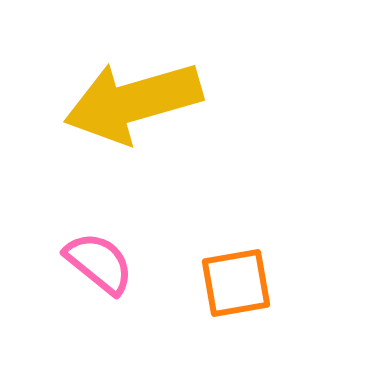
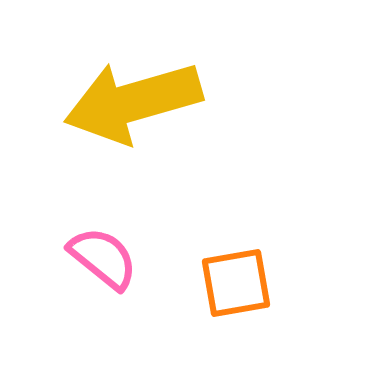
pink semicircle: moved 4 px right, 5 px up
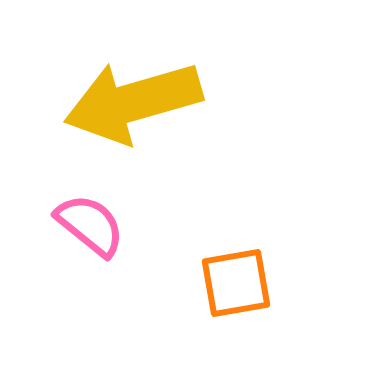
pink semicircle: moved 13 px left, 33 px up
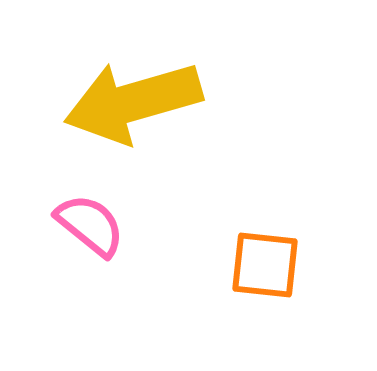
orange square: moved 29 px right, 18 px up; rotated 16 degrees clockwise
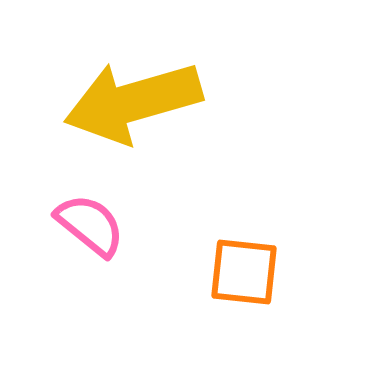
orange square: moved 21 px left, 7 px down
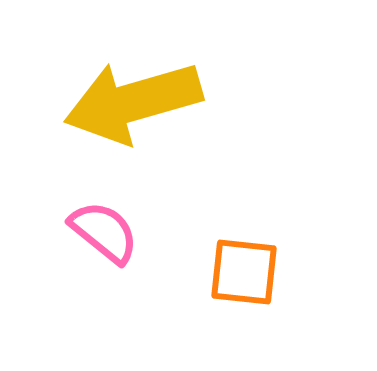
pink semicircle: moved 14 px right, 7 px down
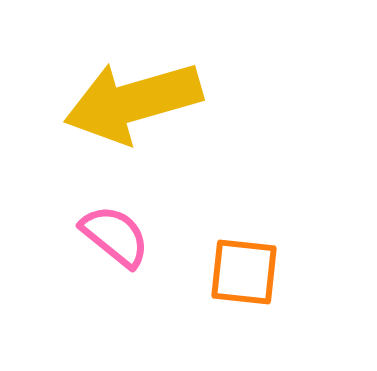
pink semicircle: moved 11 px right, 4 px down
